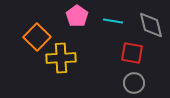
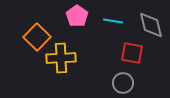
gray circle: moved 11 px left
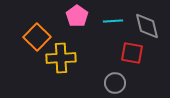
cyan line: rotated 12 degrees counterclockwise
gray diamond: moved 4 px left, 1 px down
gray circle: moved 8 px left
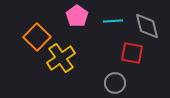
yellow cross: rotated 32 degrees counterclockwise
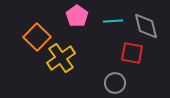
gray diamond: moved 1 px left
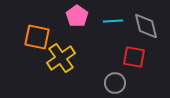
orange square: rotated 32 degrees counterclockwise
red square: moved 2 px right, 4 px down
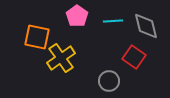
red square: rotated 25 degrees clockwise
gray circle: moved 6 px left, 2 px up
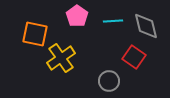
orange square: moved 2 px left, 3 px up
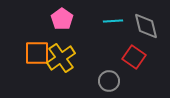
pink pentagon: moved 15 px left, 3 px down
orange square: moved 2 px right, 19 px down; rotated 12 degrees counterclockwise
